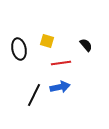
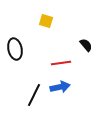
yellow square: moved 1 px left, 20 px up
black ellipse: moved 4 px left
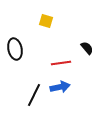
black semicircle: moved 1 px right, 3 px down
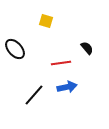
black ellipse: rotated 30 degrees counterclockwise
blue arrow: moved 7 px right
black line: rotated 15 degrees clockwise
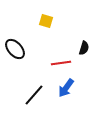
black semicircle: moved 3 px left; rotated 56 degrees clockwise
blue arrow: moved 1 px left, 1 px down; rotated 138 degrees clockwise
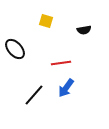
black semicircle: moved 18 px up; rotated 64 degrees clockwise
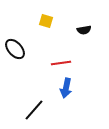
blue arrow: rotated 24 degrees counterclockwise
black line: moved 15 px down
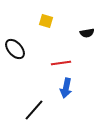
black semicircle: moved 3 px right, 3 px down
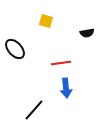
blue arrow: rotated 18 degrees counterclockwise
